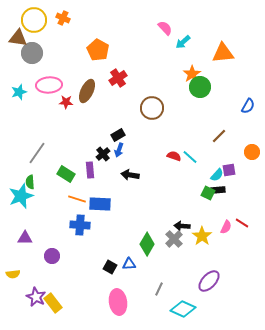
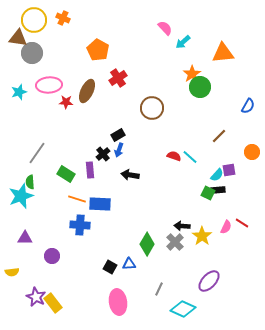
gray cross at (174, 239): moved 1 px right, 3 px down
yellow semicircle at (13, 274): moved 1 px left, 2 px up
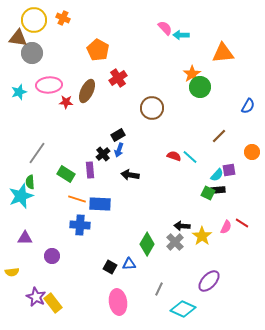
cyan arrow at (183, 42): moved 2 px left, 7 px up; rotated 42 degrees clockwise
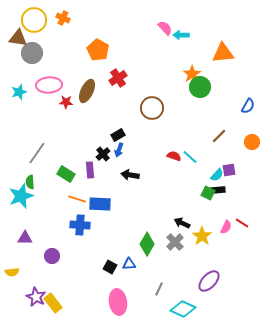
orange circle at (252, 152): moved 10 px up
black arrow at (182, 226): moved 3 px up; rotated 21 degrees clockwise
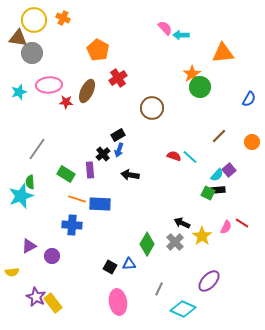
blue semicircle at (248, 106): moved 1 px right, 7 px up
gray line at (37, 153): moved 4 px up
purple square at (229, 170): rotated 32 degrees counterclockwise
blue cross at (80, 225): moved 8 px left
purple triangle at (25, 238): moved 4 px right, 8 px down; rotated 28 degrees counterclockwise
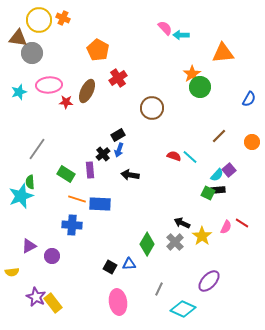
yellow circle at (34, 20): moved 5 px right
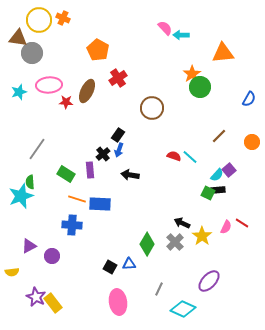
black rectangle at (118, 135): rotated 24 degrees counterclockwise
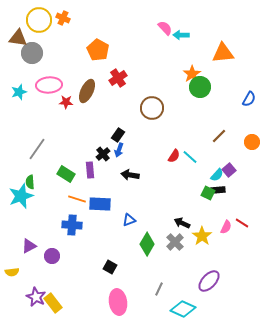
red semicircle at (174, 156): rotated 104 degrees clockwise
blue triangle at (129, 264): moved 44 px up; rotated 16 degrees counterclockwise
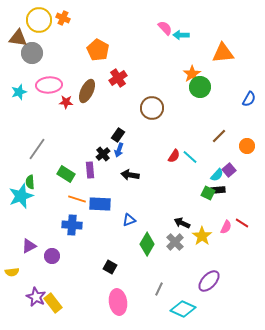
orange circle at (252, 142): moved 5 px left, 4 px down
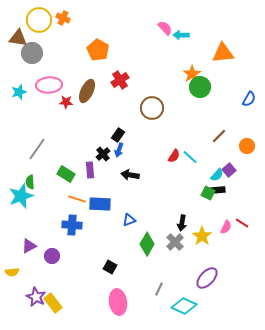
red cross at (118, 78): moved 2 px right, 2 px down
black arrow at (182, 223): rotated 105 degrees counterclockwise
purple ellipse at (209, 281): moved 2 px left, 3 px up
cyan diamond at (183, 309): moved 1 px right, 3 px up
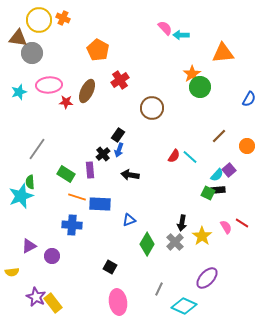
orange line at (77, 199): moved 2 px up
pink semicircle at (226, 227): rotated 56 degrees counterclockwise
